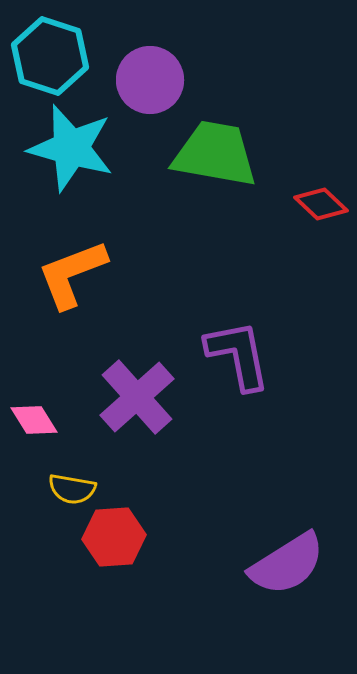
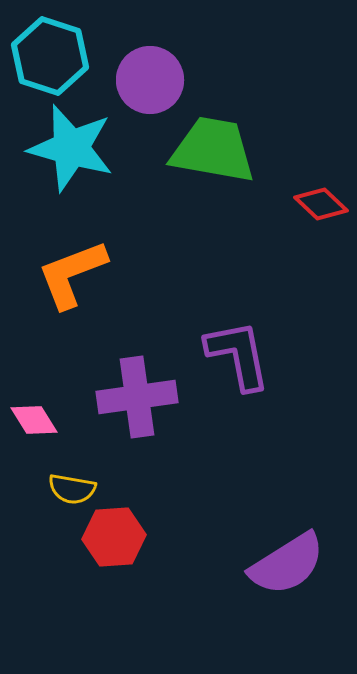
green trapezoid: moved 2 px left, 4 px up
purple cross: rotated 34 degrees clockwise
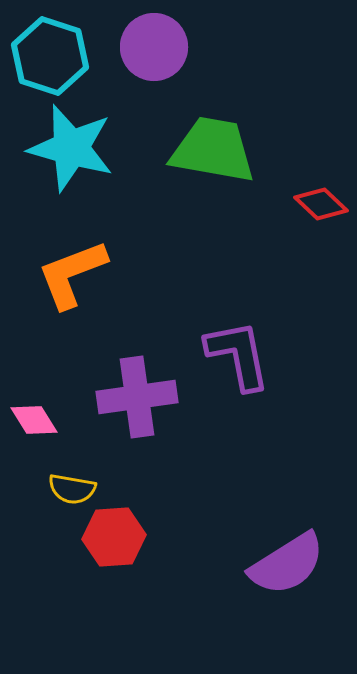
purple circle: moved 4 px right, 33 px up
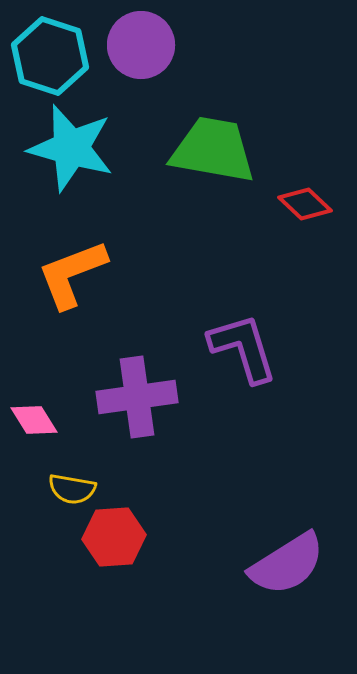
purple circle: moved 13 px left, 2 px up
red diamond: moved 16 px left
purple L-shape: moved 5 px right, 7 px up; rotated 6 degrees counterclockwise
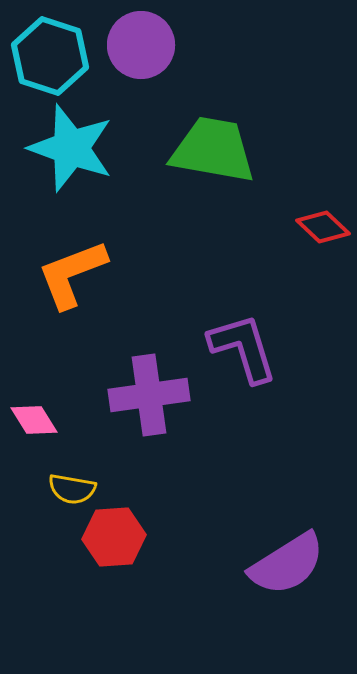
cyan star: rotated 4 degrees clockwise
red diamond: moved 18 px right, 23 px down
purple cross: moved 12 px right, 2 px up
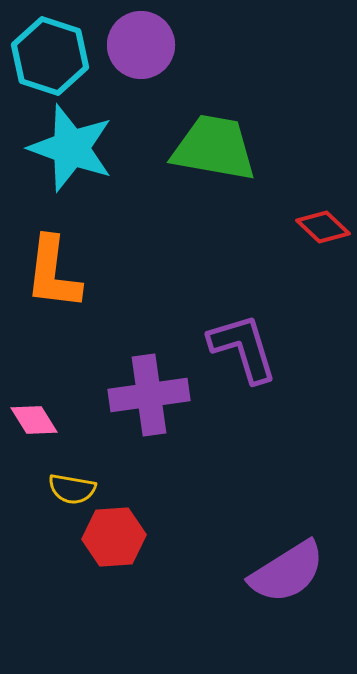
green trapezoid: moved 1 px right, 2 px up
orange L-shape: moved 19 px left, 1 px up; rotated 62 degrees counterclockwise
purple semicircle: moved 8 px down
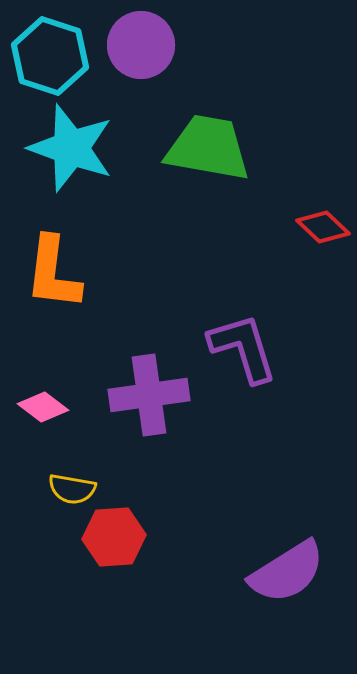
green trapezoid: moved 6 px left
pink diamond: moved 9 px right, 13 px up; rotated 21 degrees counterclockwise
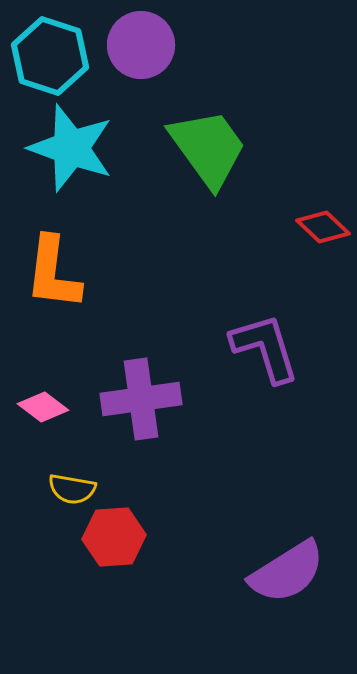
green trapezoid: rotated 44 degrees clockwise
purple L-shape: moved 22 px right
purple cross: moved 8 px left, 4 px down
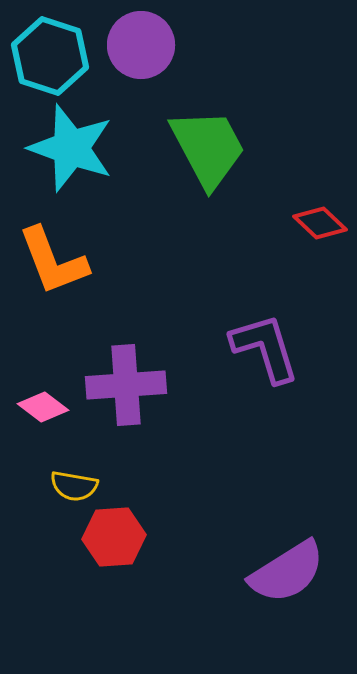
green trapezoid: rotated 8 degrees clockwise
red diamond: moved 3 px left, 4 px up
orange L-shape: moved 12 px up; rotated 28 degrees counterclockwise
purple cross: moved 15 px left, 14 px up; rotated 4 degrees clockwise
yellow semicircle: moved 2 px right, 3 px up
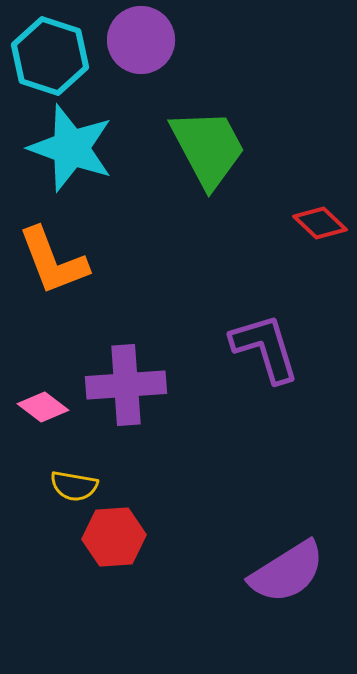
purple circle: moved 5 px up
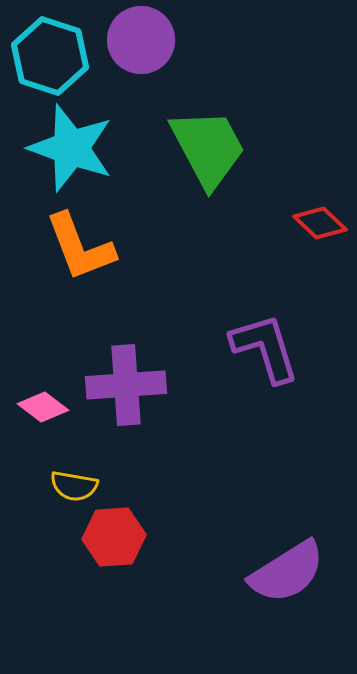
orange L-shape: moved 27 px right, 14 px up
